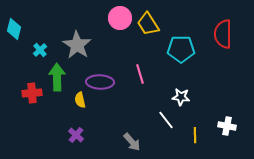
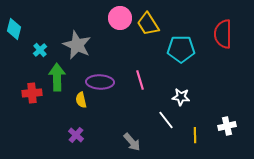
gray star: rotated 8 degrees counterclockwise
pink line: moved 6 px down
yellow semicircle: moved 1 px right
white cross: rotated 24 degrees counterclockwise
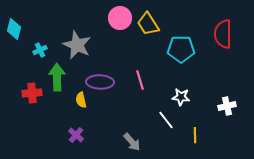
cyan cross: rotated 16 degrees clockwise
white cross: moved 20 px up
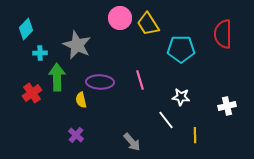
cyan diamond: moved 12 px right; rotated 30 degrees clockwise
cyan cross: moved 3 px down; rotated 24 degrees clockwise
red cross: rotated 30 degrees counterclockwise
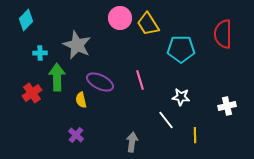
cyan diamond: moved 9 px up
purple ellipse: rotated 24 degrees clockwise
gray arrow: rotated 132 degrees counterclockwise
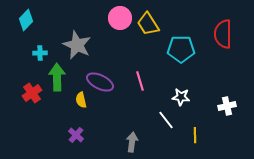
pink line: moved 1 px down
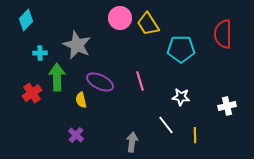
white line: moved 5 px down
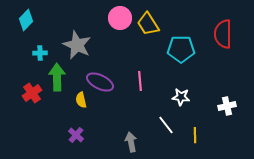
pink line: rotated 12 degrees clockwise
gray arrow: moved 1 px left; rotated 18 degrees counterclockwise
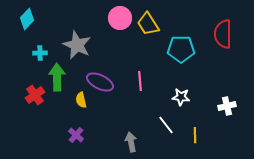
cyan diamond: moved 1 px right, 1 px up
red cross: moved 3 px right, 2 px down
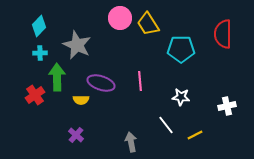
cyan diamond: moved 12 px right, 7 px down
purple ellipse: moved 1 px right, 1 px down; rotated 8 degrees counterclockwise
yellow semicircle: rotated 77 degrees counterclockwise
yellow line: rotated 63 degrees clockwise
